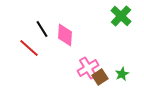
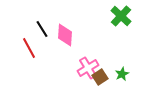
red line: rotated 20 degrees clockwise
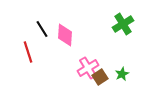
green cross: moved 2 px right, 8 px down; rotated 15 degrees clockwise
red line: moved 1 px left, 4 px down; rotated 10 degrees clockwise
